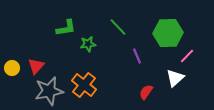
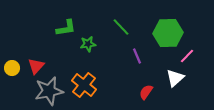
green line: moved 3 px right
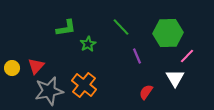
green star: rotated 21 degrees counterclockwise
white triangle: rotated 18 degrees counterclockwise
